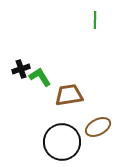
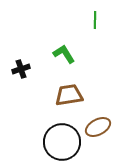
green L-shape: moved 24 px right, 23 px up
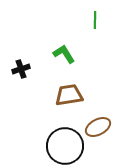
black circle: moved 3 px right, 4 px down
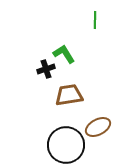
black cross: moved 25 px right
black circle: moved 1 px right, 1 px up
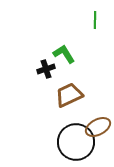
brown trapezoid: rotated 16 degrees counterclockwise
black circle: moved 10 px right, 3 px up
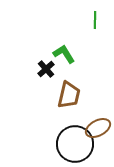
black cross: rotated 24 degrees counterclockwise
brown trapezoid: rotated 128 degrees clockwise
brown ellipse: moved 1 px down
black circle: moved 1 px left, 2 px down
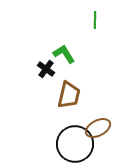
black cross: rotated 12 degrees counterclockwise
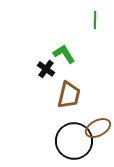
black circle: moved 1 px left, 3 px up
